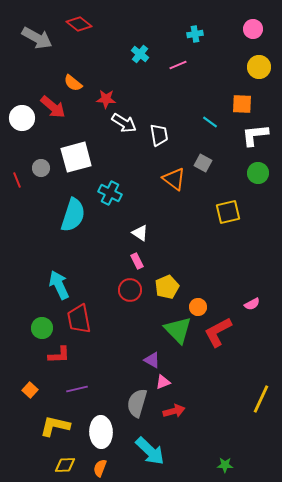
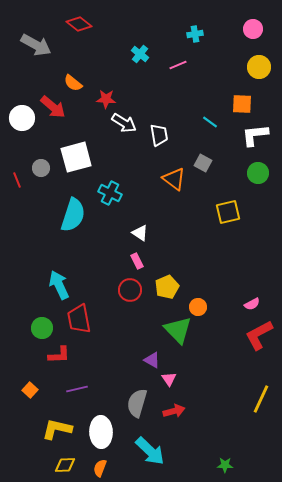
gray arrow at (37, 38): moved 1 px left, 7 px down
red L-shape at (218, 332): moved 41 px right, 3 px down
pink triangle at (163, 382): moved 6 px right, 3 px up; rotated 42 degrees counterclockwise
yellow L-shape at (55, 426): moved 2 px right, 3 px down
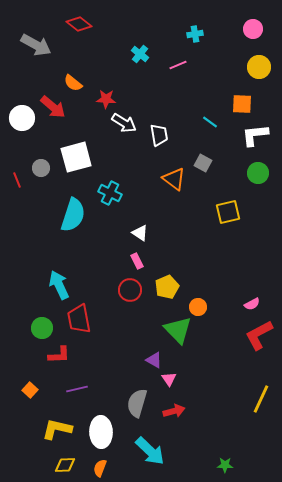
purple triangle at (152, 360): moved 2 px right
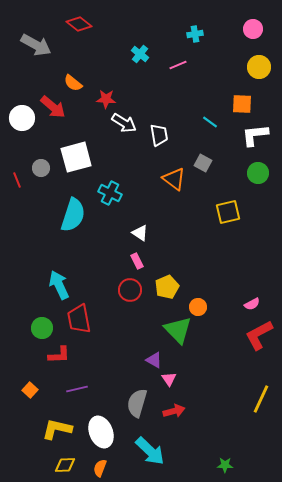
white ellipse at (101, 432): rotated 20 degrees counterclockwise
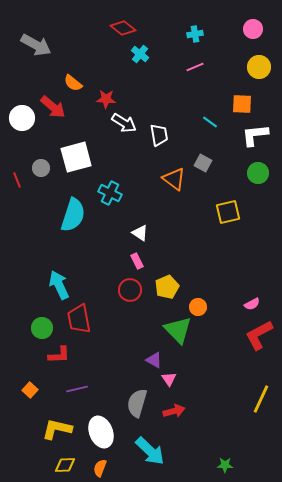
red diamond at (79, 24): moved 44 px right, 4 px down
pink line at (178, 65): moved 17 px right, 2 px down
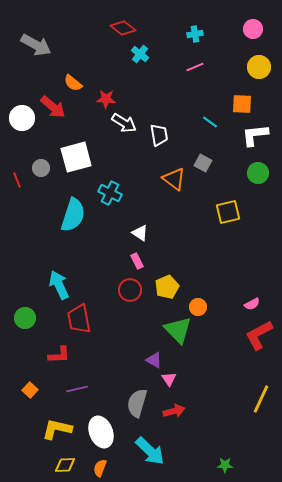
green circle at (42, 328): moved 17 px left, 10 px up
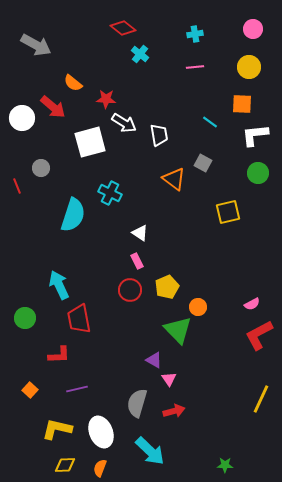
pink line at (195, 67): rotated 18 degrees clockwise
yellow circle at (259, 67): moved 10 px left
white square at (76, 157): moved 14 px right, 15 px up
red line at (17, 180): moved 6 px down
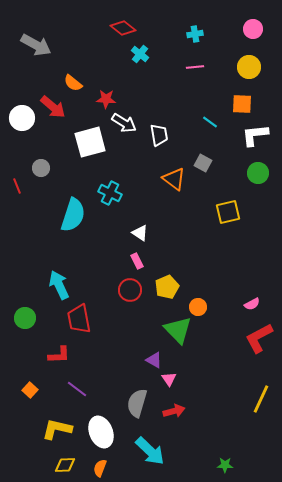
red L-shape at (259, 335): moved 3 px down
purple line at (77, 389): rotated 50 degrees clockwise
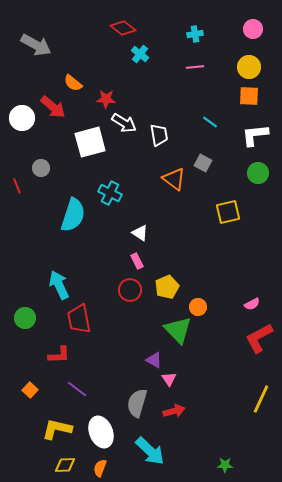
orange square at (242, 104): moved 7 px right, 8 px up
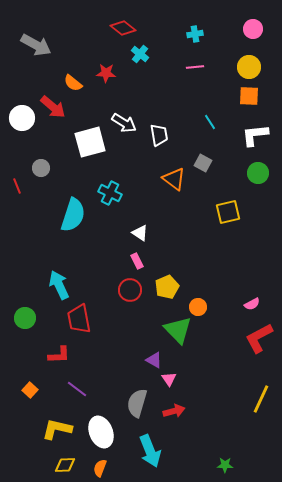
red star at (106, 99): moved 26 px up
cyan line at (210, 122): rotated 21 degrees clockwise
cyan arrow at (150, 451): rotated 24 degrees clockwise
